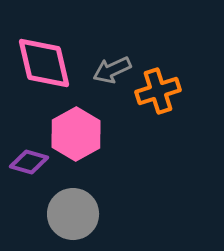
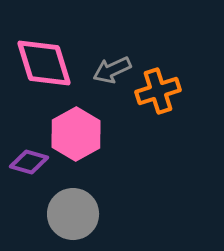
pink diamond: rotated 4 degrees counterclockwise
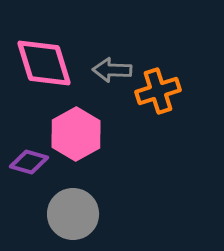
gray arrow: rotated 27 degrees clockwise
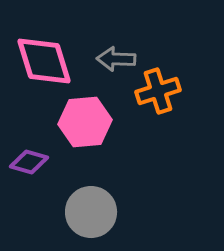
pink diamond: moved 2 px up
gray arrow: moved 4 px right, 11 px up
pink hexagon: moved 9 px right, 12 px up; rotated 24 degrees clockwise
gray circle: moved 18 px right, 2 px up
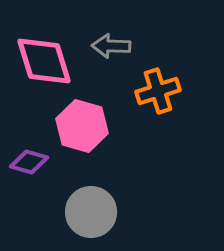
gray arrow: moved 5 px left, 13 px up
pink hexagon: moved 3 px left, 4 px down; rotated 21 degrees clockwise
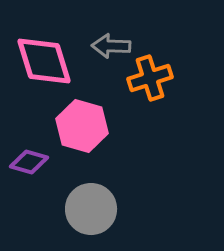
orange cross: moved 8 px left, 13 px up
gray circle: moved 3 px up
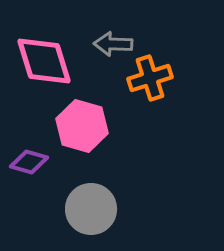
gray arrow: moved 2 px right, 2 px up
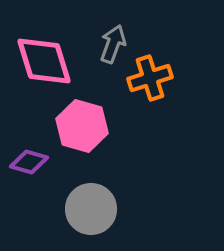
gray arrow: rotated 108 degrees clockwise
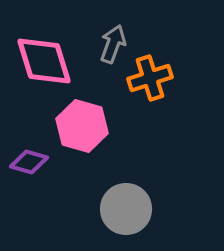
gray circle: moved 35 px right
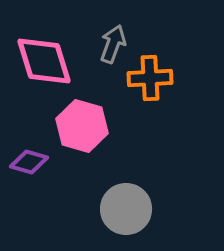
orange cross: rotated 15 degrees clockwise
